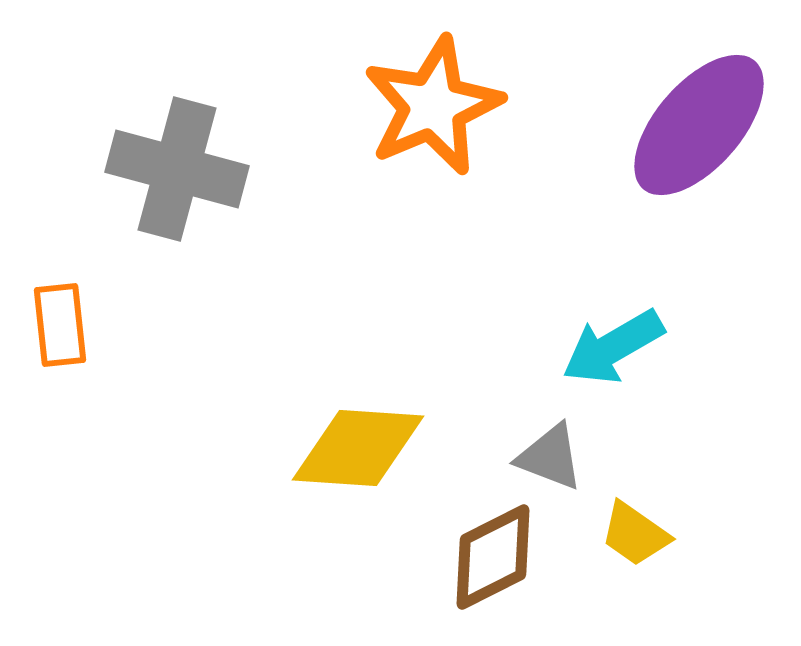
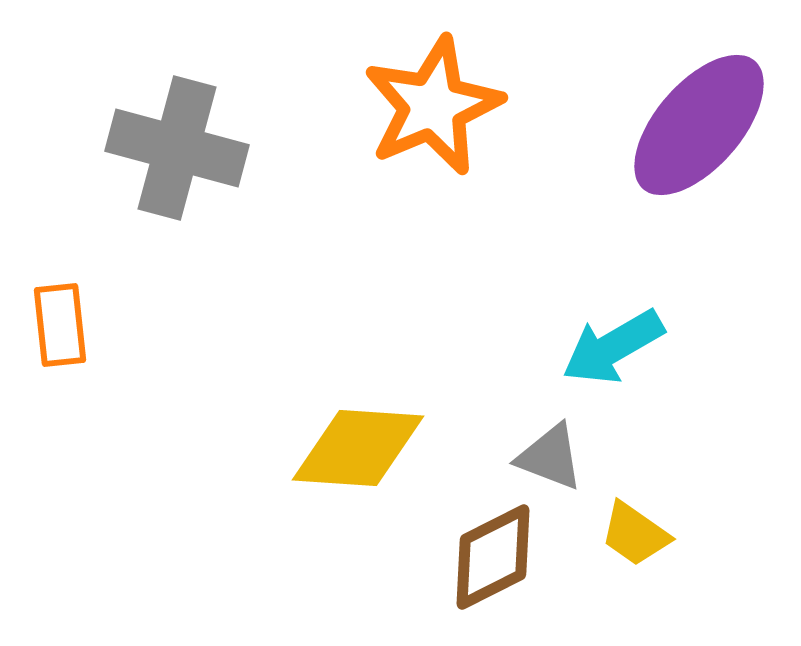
gray cross: moved 21 px up
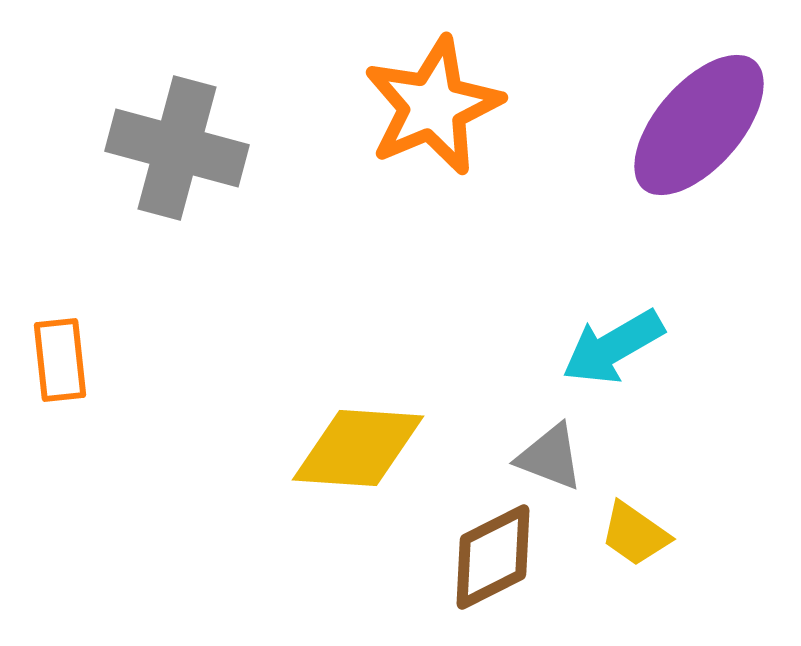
orange rectangle: moved 35 px down
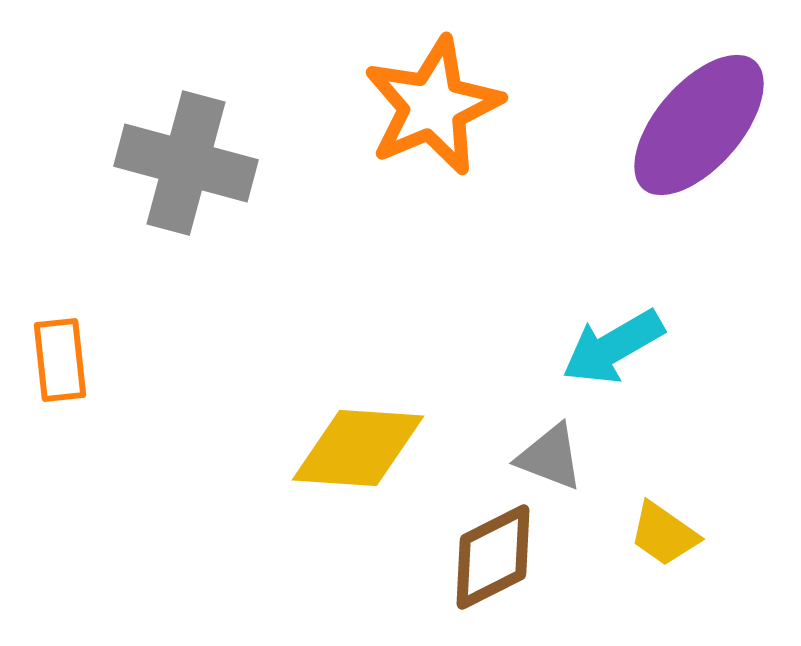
gray cross: moved 9 px right, 15 px down
yellow trapezoid: moved 29 px right
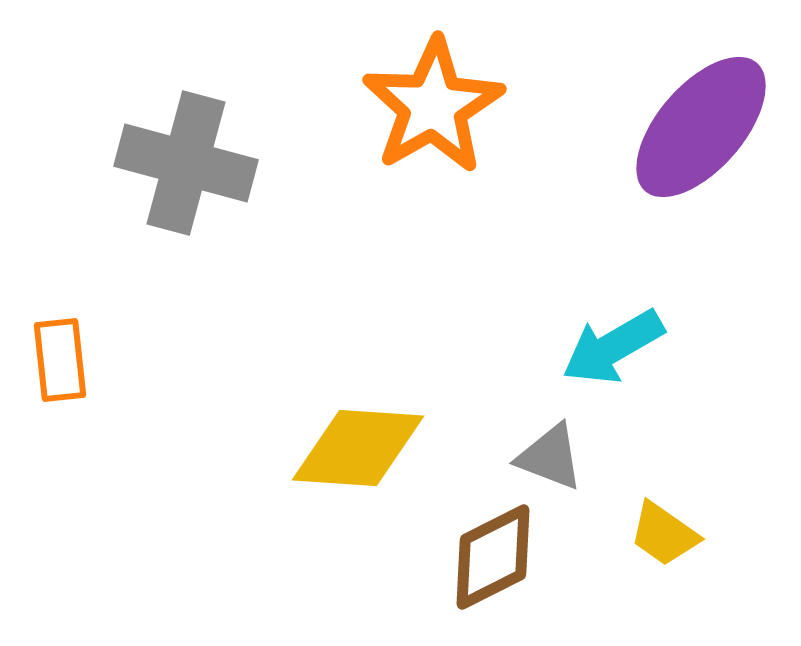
orange star: rotated 7 degrees counterclockwise
purple ellipse: moved 2 px right, 2 px down
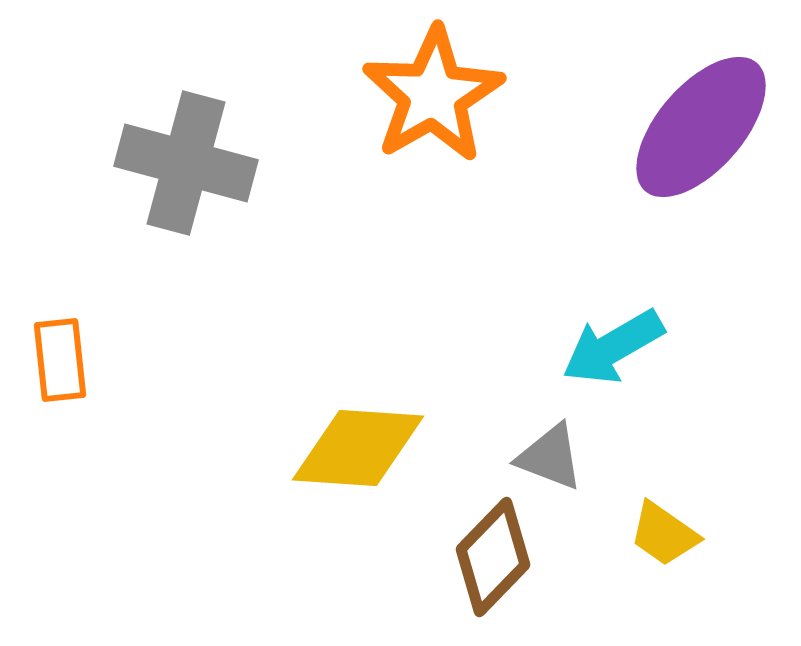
orange star: moved 11 px up
brown diamond: rotated 19 degrees counterclockwise
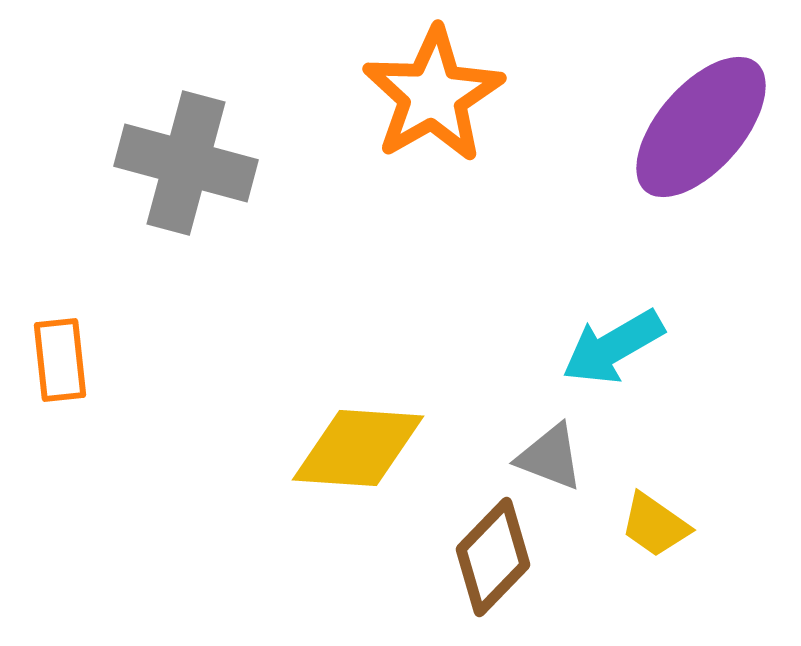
yellow trapezoid: moved 9 px left, 9 px up
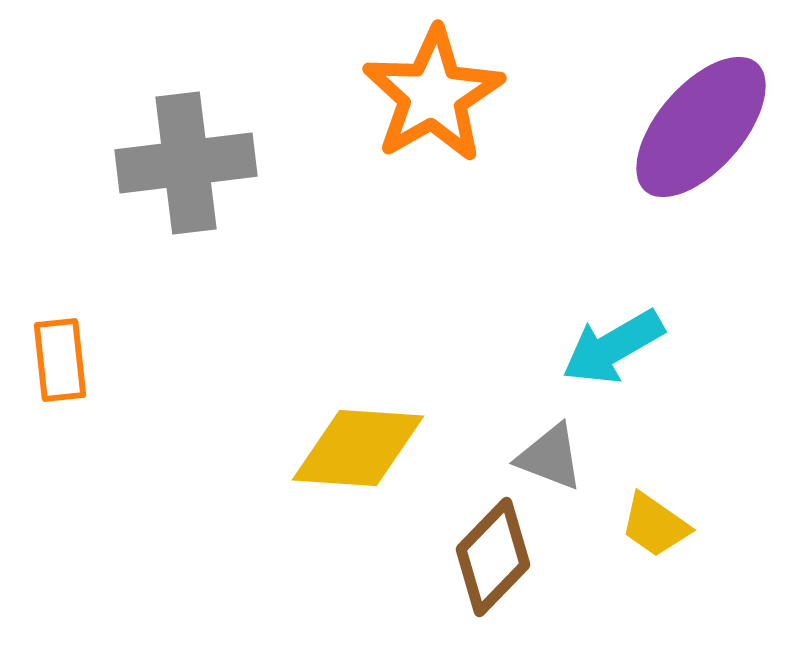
gray cross: rotated 22 degrees counterclockwise
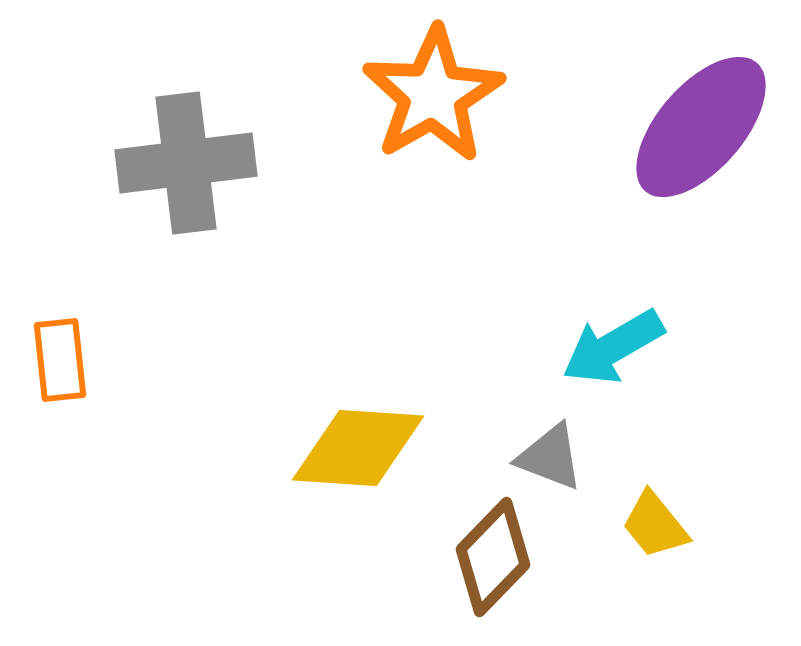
yellow trapezoid: rotated 16 degrees clockwise
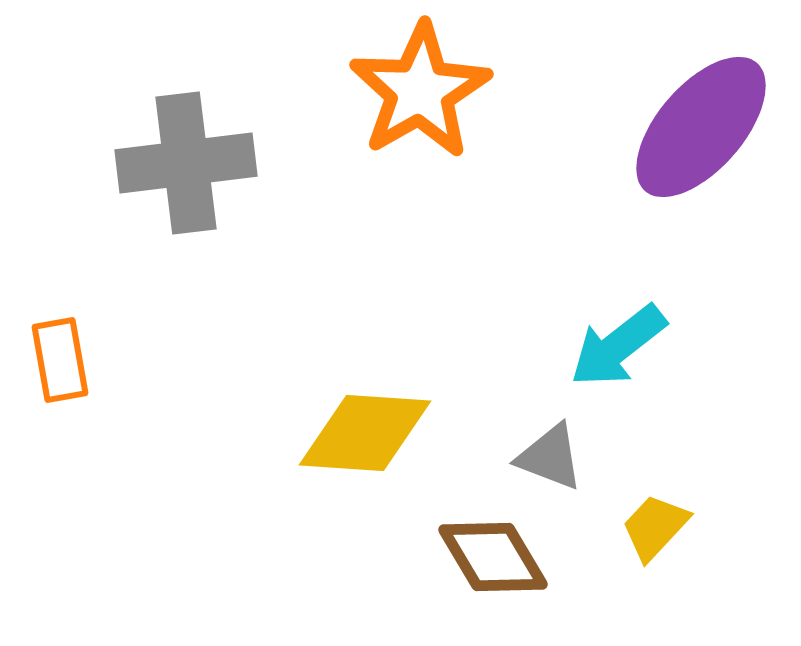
orange star: moved 13 px left, 4 px up
cyan arrow: moved 5 px right, 1 px up; rotated 8 degrees counterclockwise
orange rectangle: rotated 4 degrees counterclockwise
yellow diamond: moved 7 px right, 15 px up
yellow trapezoid: moved 2 px down; rotated 82 degrees clockwise
brown diamond: rotated 75 degrees counterclockwise
